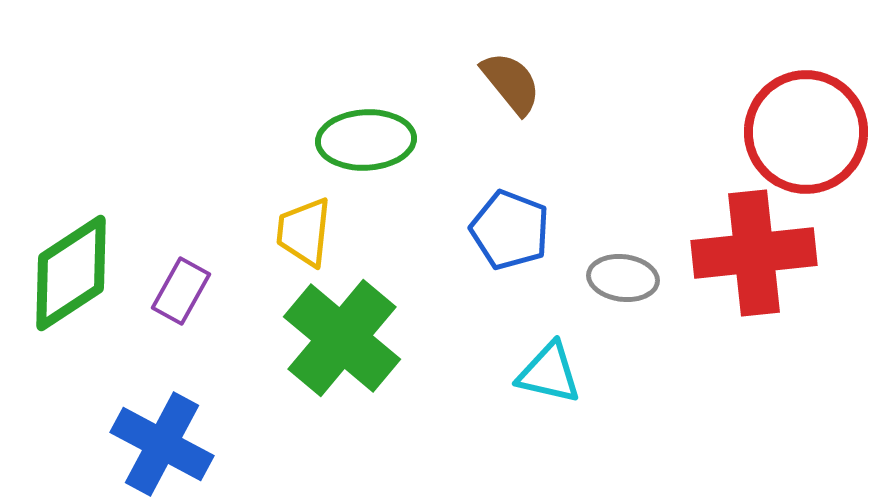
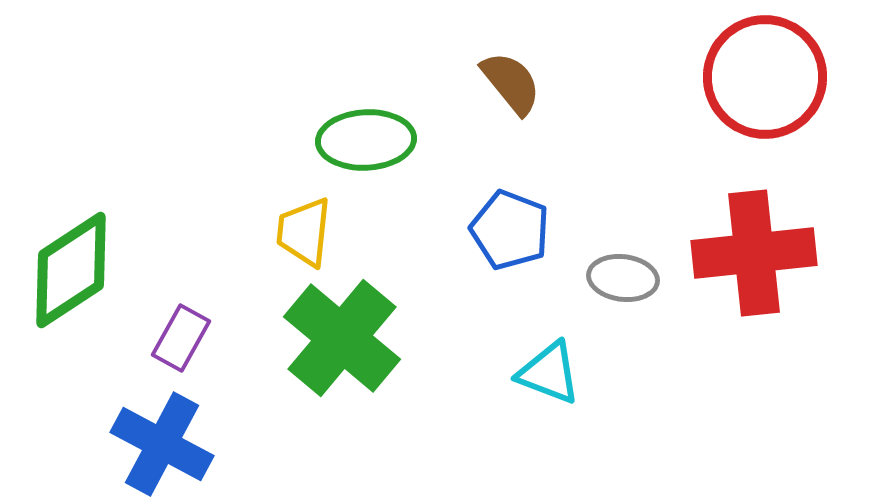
red circle: moved 41 px left, 55 px up
green diamond: moved 3 px up
purple rectangle: moved 47 px down
cyan triangle: rotated 8 degrees clockwise
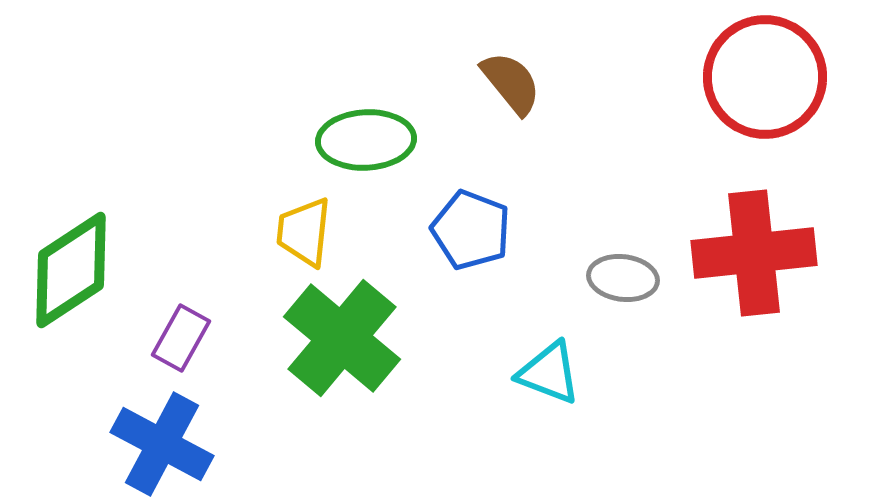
blue pentagon: moved 39 px left
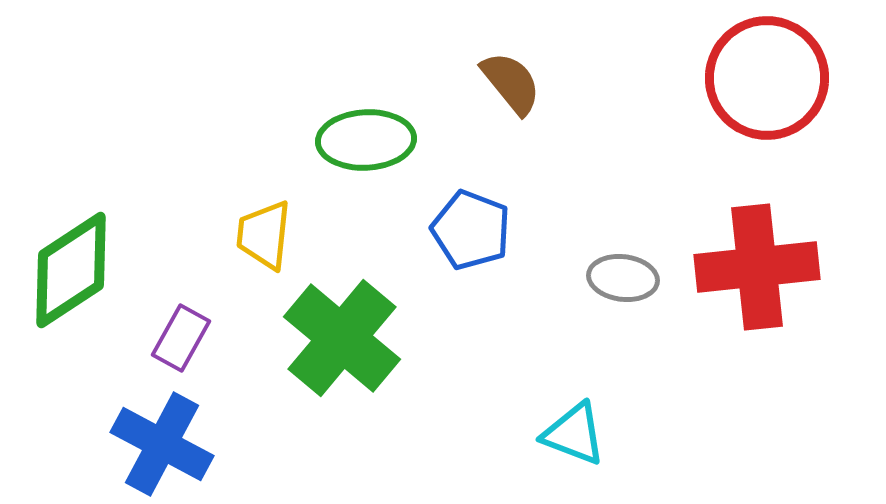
red circle: moved 2 px right, 1 px down
yellow trapezoid: moved 40 px left, 3 px down
red cross: moved 3 px right, 14 px down
cyan triangle: moved 25 px right, 61 px down
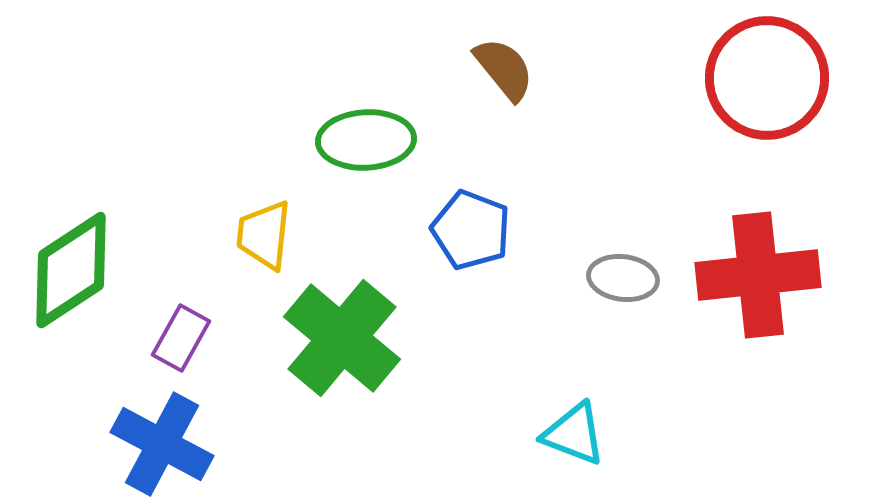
brown semicircle: moved 7 px left, 14 px up
red cross: moved 1 px right, 8 px down
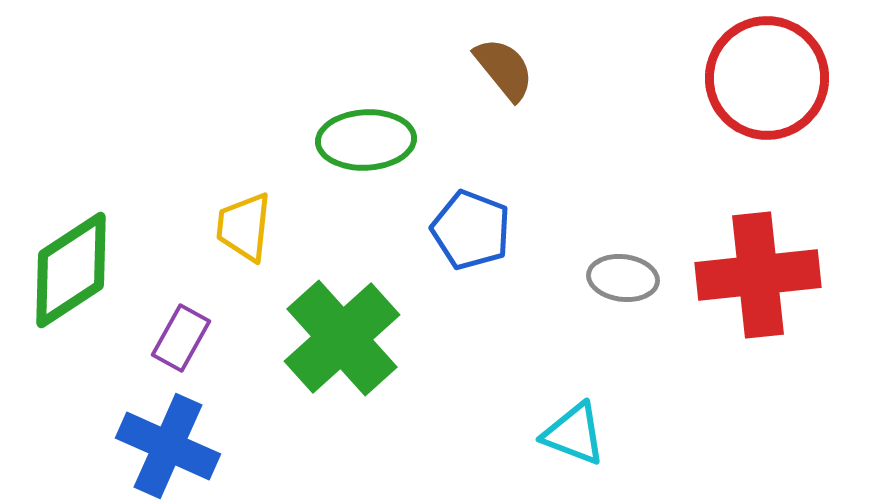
yellow trapezoid: moved 20 px left, 8 px up
green cross: rotated 8 degrees clockwise
blue cross: moved 6 px right, 2 px down; rotated 4 degrees counterclockwise
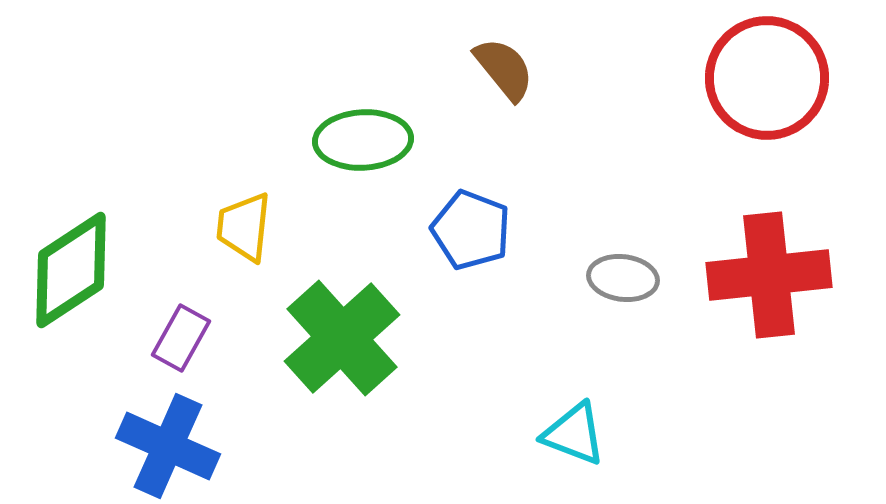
green ellipse: moved 3 px left
red cross: moved 11 px right
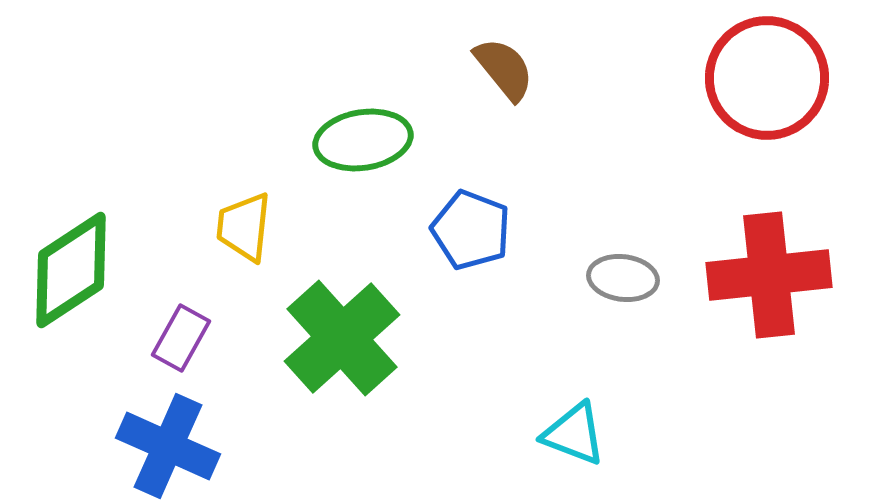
green ellipse: rotated 6 degrees counterclockwise
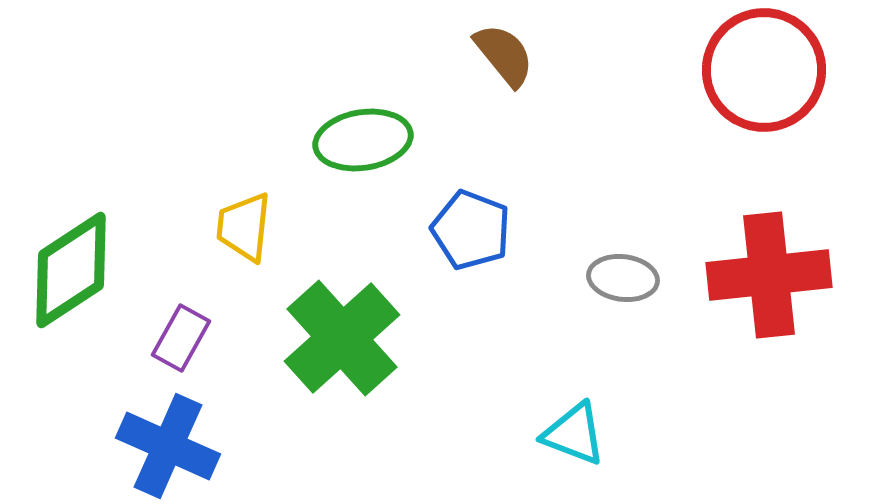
brown semicircle: moved 14 px up
red circle: moved 3 px left, 8 px up
